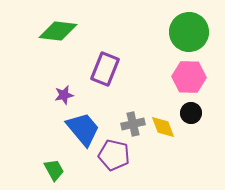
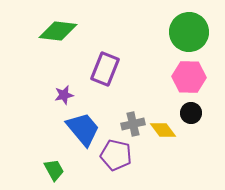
yellow diamond: moved 3 px down; rotated 16 degrees counterclockwise
purple pentagon: moved 2 px right
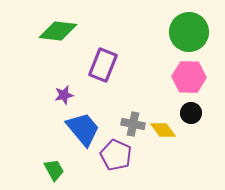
purple rectangle: moved 2 px left, 4 px up
gray cross: rotated 25 degrees clockwise
purple pentagon: rotated 12 degrees clockwise
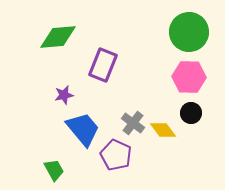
green diamond: moved 6 px down; rotated 12 degrees counterclockwise
gray cross: moved 1 px up; rotated 25 degrees clockwise
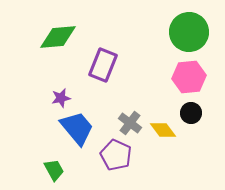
pink hexagon: rotated 8 degrees counterclockwise
purple star: moved 3 px left, 3 px down
gray cross: moved 3 px left
blue trapezoid: moved 6 px left, 1 px up
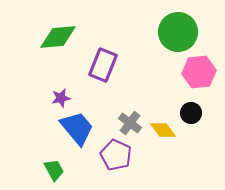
green circle: moved 11 px left
pink hexagon: moved 10 px right, 5 px up
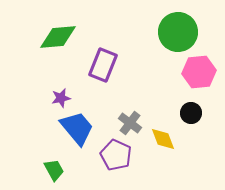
yellow diamond: moved 9 px down; rotated 16 degrees clockwise
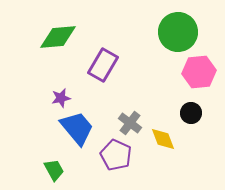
purple rectangle: rotated 8 degrees clockwise
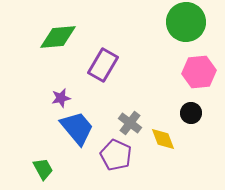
green circle: moved 8 px right, 10 px up
green trapezoid: moved 11 px left, 1 px up
